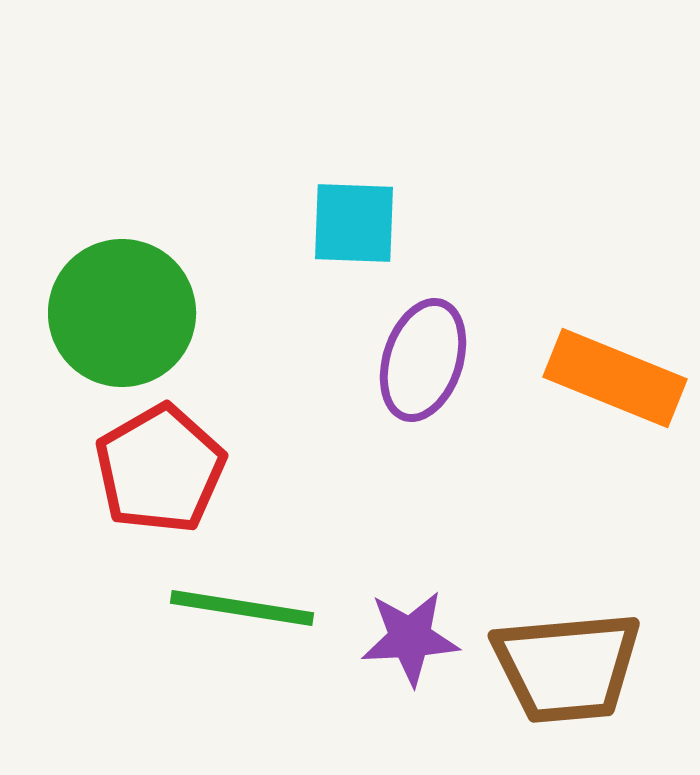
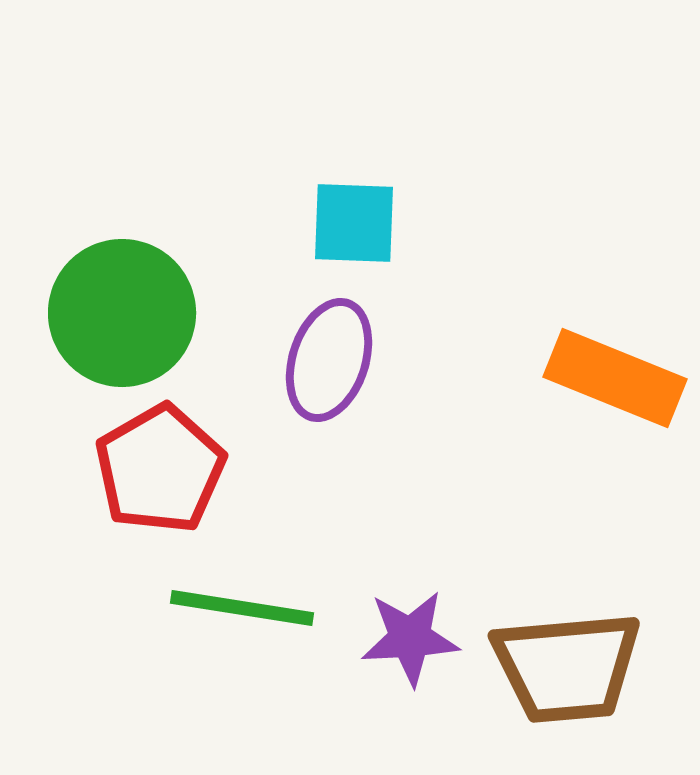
purple ellipse: moved 94 px left
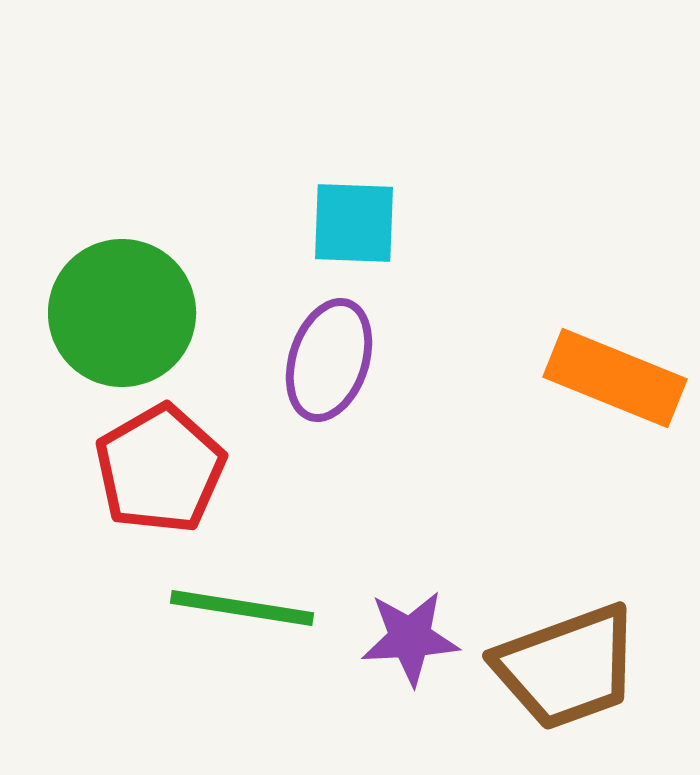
brown trapezoid: rotated 15 degrees counterclockwise
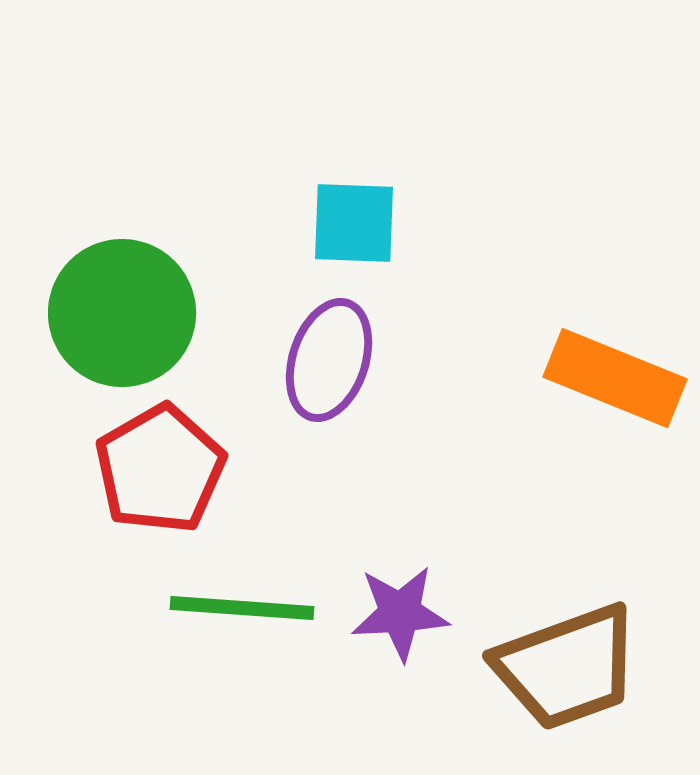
green line: rotated 5 degrees counterclockwise
purple star: moved 10 px left, 25 px up
